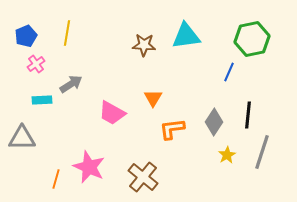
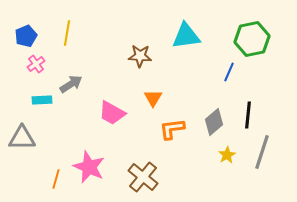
brown star: moved 4 px left, 11 px down
gray diamond: rotated 16 degrees clockwise
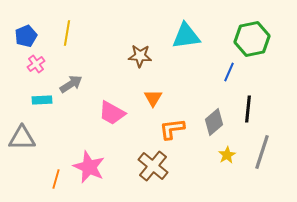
black line: moved 6 px up
brown cross: moved 10 px right, 11 px up
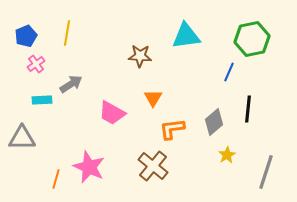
gray line: moved 4 px right, 20 px down
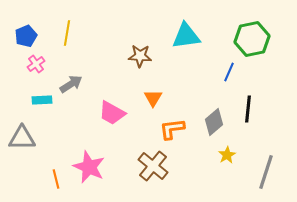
orange line: rotated 30 degrees counterclockwise
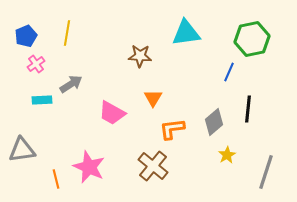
cyan triangle: moved 3 px up
gray triangle: moved 12 px down; rotated 8 degrees counterclockwise
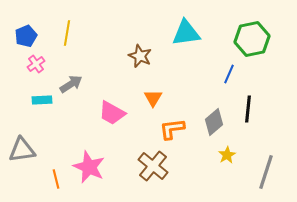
brown star: rotated 20 degrees clockwise
blue line: moved 2 px down
